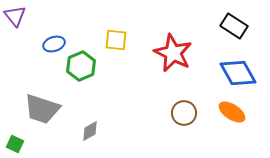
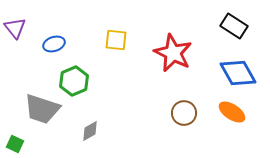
purple triangle: moved 12 px down
green hexagon: moved 7 px left, 15 px down
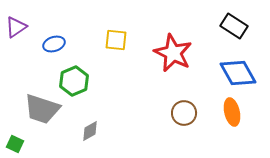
purple triangle: moved 1 px right, 1 px up; rotated 35 degrees clockwise
orange ellipse: rotated 44 degrees clockwise
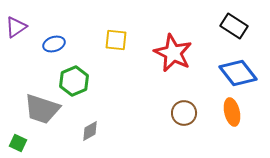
blue diamond: rotated 9 degrees counterclockwise
green square: moved 3 px right, 1 px up
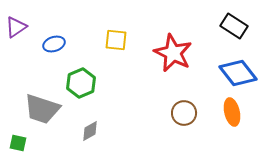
green hexagon: moved 7 px right, 2 px down
green square: rotated 12 degrees counterclockwise
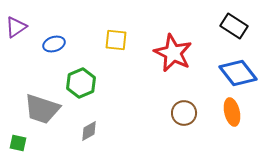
gray diamond: moved 1 px left
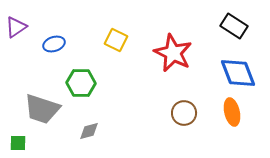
yellow square: rotated 20 degrees clockwise
blue diamond: rotated 18 degrees clockwise
green hexagon: rotated 24 degrees clockwise
gray diamond: rotated 15 degrees clockwise
green square: rotated 12 degrees counterclockwise
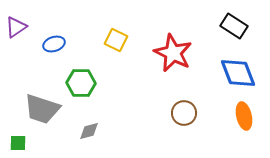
orange ellipse: moved 12 px right, 4 px down
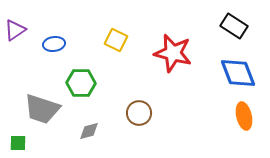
purple triangle: moved 1 px left, 3 px down
blue ellipse: rotated 10 degrees clockwise
red star: rotated 12 degrees counterclockwise
brown circle: moved 45 px left
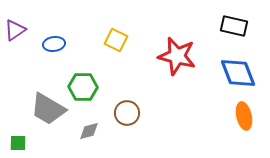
black rectangle: rotated 20 degrees counterclockwise
red star: moved 4 px right, 3 px down
green hexagon: moved 2 px right, 4 px down
gray trapezoid: moved 6 px right; rotated 12 degrees clockwise
brown circle: moved 12 px left
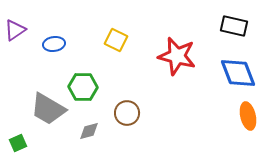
orange ellipse: moved 4 px right
green square: rotated 24 degrees counterclockwise
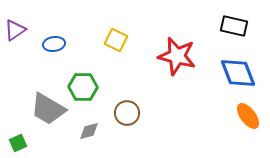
orange ellipse: rotated 24 degrees counterclockwise
